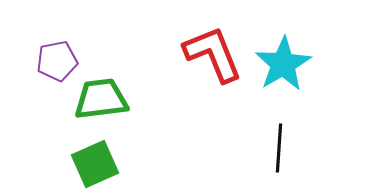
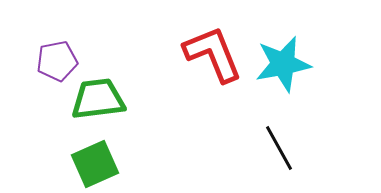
cyan star: rotated 20 degrees clockwise
green trapezoid: moved 3 px left
black line: rotated 33 degrees counterclockwise
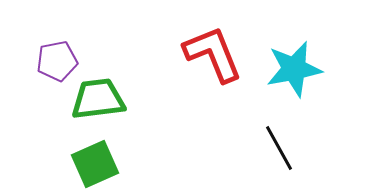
cyan star: moved 11 px right, 5 px down
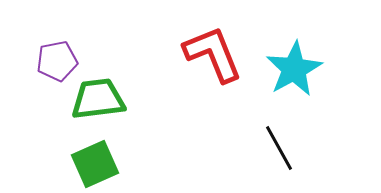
cyan star: rotated 18 degrees counterclockwise
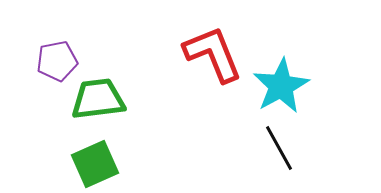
cyan star: moved 13 px left, 17 px down
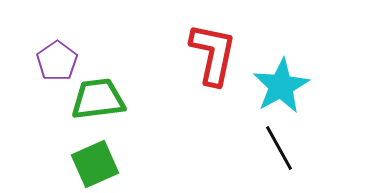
red L-shape: rotated 34 degrees clockwise
purple pentagon: rotated 24 degrees counterclockwise
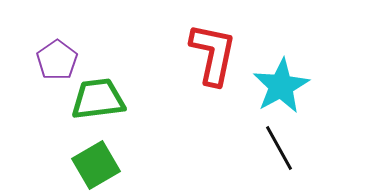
purple pentagon: moved 1 px up
green square: moved 1 px right, 1 px down; rotated 6 degrees counterclockwise
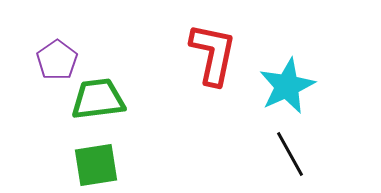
cyan star: moved 6 px right; rotated 4 degrees clockwise
black line: moved 11 px right, 6 px down
green square: rotated 21 degrees clockwise
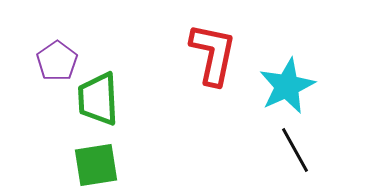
purple pentagon: moved 1 px down
green trapezoid: rotated 86 degrees counterclockwise
black line: moved 5 px right, 4 px up
